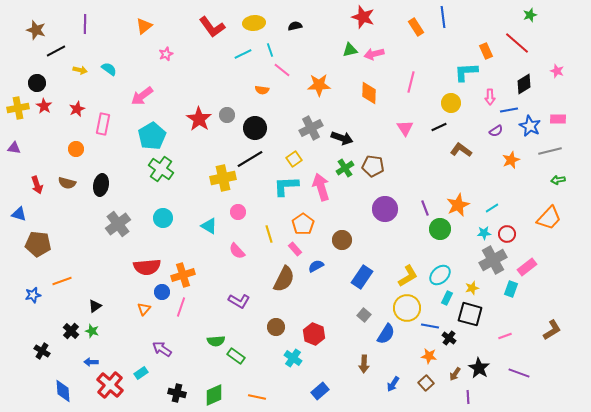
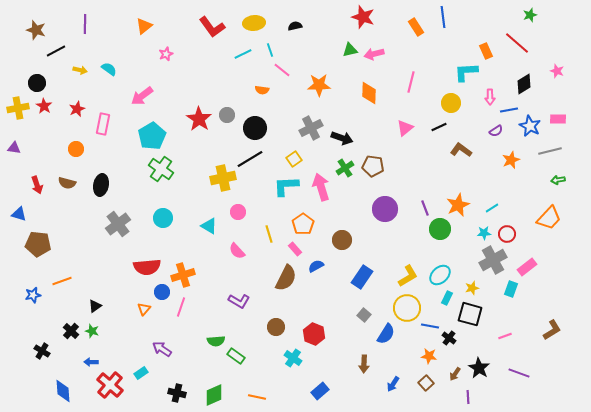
pink triangle at (405, 128): rotated 24 degrees clockwise
brown semicircle at (284, 279): moved 2 px right, 1 px up
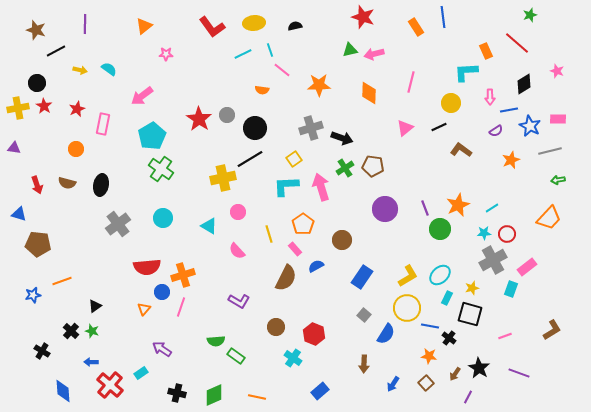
pink star at (166, 54): rotated 24 degrees clockwise
gray cross at (311, 128): rotated 10 degrees clockwise
purple line at (468, 397): rotated 32 degrees clockwise
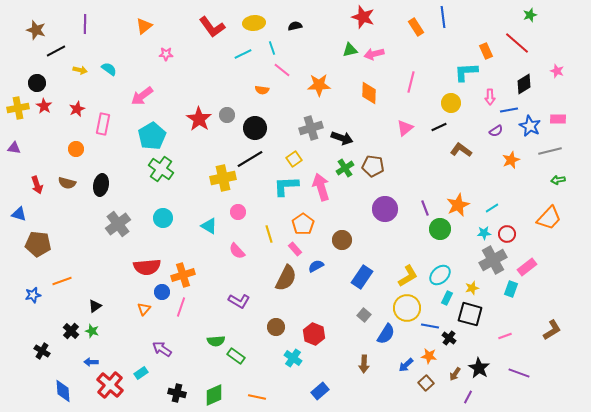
cyan line at (270, 50): moved 2 px right, 2 px up
blue arrow at (393, 384): moved 13 px right, 19 px up; rotated 14 degrees clockwise
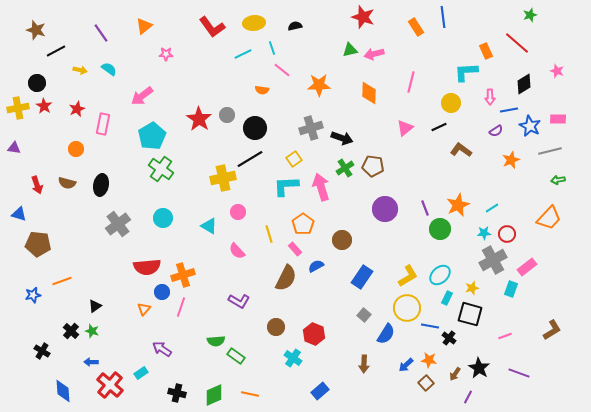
purple line at (85, 24): moved 16 px right, 9 px down; rotated 36 degrees counterclockwise
orange star at (429, 356): moved 4 px down
orange line at (257, 397): moved 7 px left, 3 px up
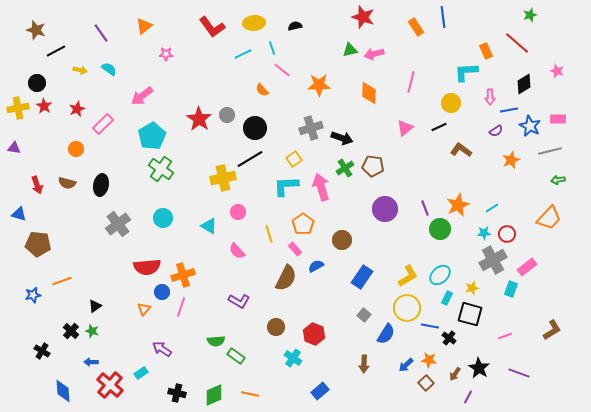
orange semicircle at (262, 90): rotated 40 degrees clockwise
pink rectangle at (103, 124): rotated 35 degrees clockwise
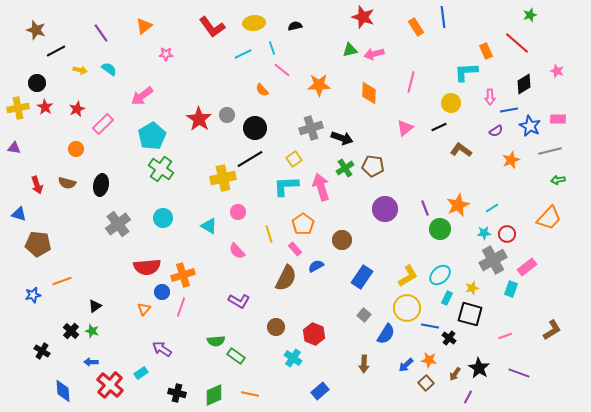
red star at (44, 106): moved 1 px right, 1 px down
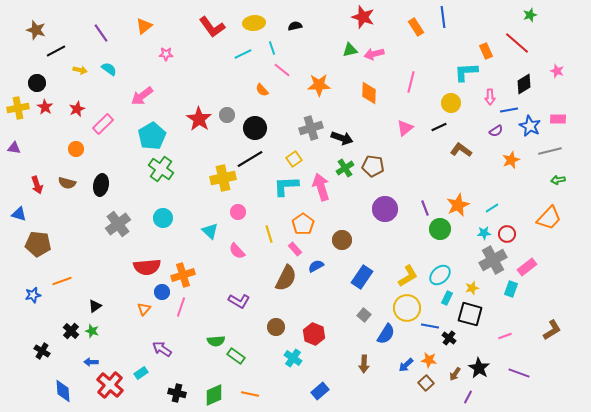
cyan triangle at (209, 226): moved 1 px right, 5 px down; rotated 12 degrees clockwise
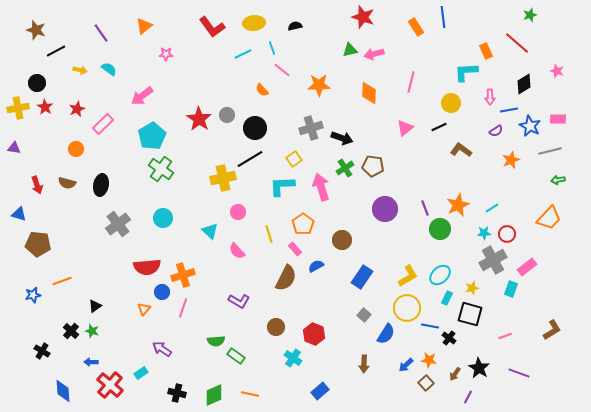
cyan L-shape at (286, 186): moved 4 px left
pink line at (181, 307): moved 2 px right, 1 px down
